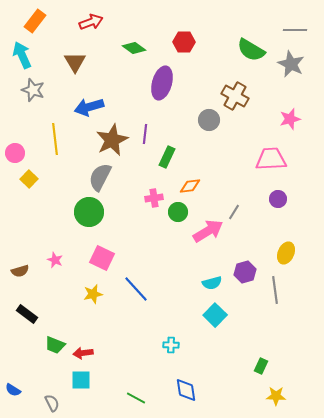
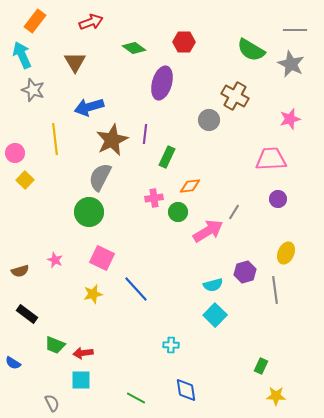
yellow square at (29, 179): moved 4 px left, 1 px down
cyan semicircle at (212, 283): moved 1 px right, 2 px down
blue semicircle at (13, 390): moved 27 px up
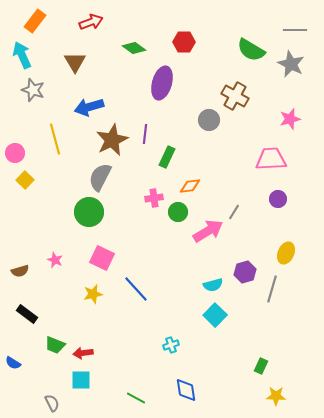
yellow line at (55, 139): rotated 8 degrees counterclockwise
gray line at (275, 290): moved 3 px left, 1 px up; rotated 24 degrees clockwise
cyan cross at (171, 345): rotated 21 degrees counterclockwise
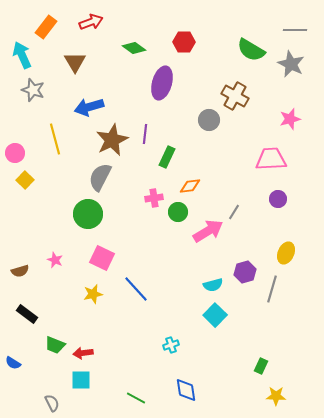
orange rectangle at (35, 21): moved 11 px right, 6 px down
green circle at (89, 212): moved 1 px left, 2 px down
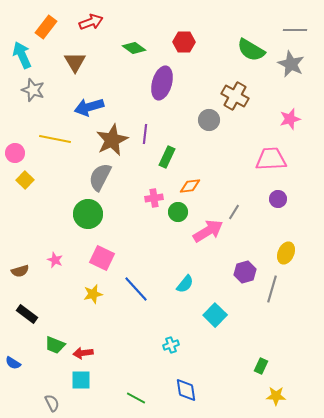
yellow line at (55, 139): rotated 64 degrees counterclockwise
cyan semicircle at (213, 285): moved 28 px left, 1 px up; rotated 36 degrees counterclockwise
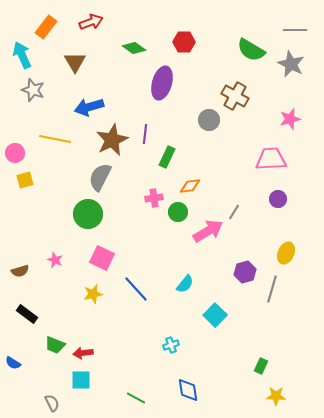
yellow square at (25, 180): rotated 30 degrees clockwise
blue diamond at (186, 390): moved 2 px right
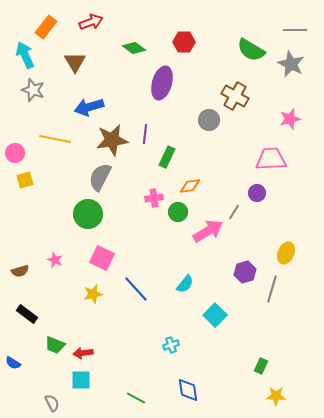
cyan arrow at (22, 55): moved 3 px right
brown star at (112, 140): rotated 16 degrees clockwise
purple circle at (278, 199): moved 21 px left, 6 px up
